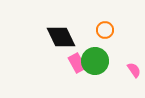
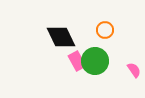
pink rectangle: moved 2 px up
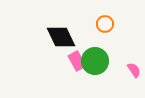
orange circle: moved 6 px up
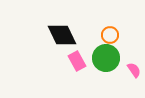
orange circle: moved 5 px right, 11 px down
black diamond: moved 1 px right, 2 px up
green circle: moved 11 px right, 3 px up
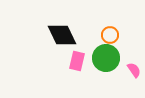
pink rectangle: rotated 42 degrees clockwise
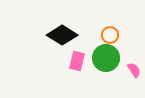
black diamond: rotated 32 degrees counterclockwise
